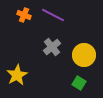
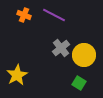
purple line: moved 1 px right
gray cross: moved 9 px right, 1 px down
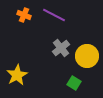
yellow circle: moved 3 px right, 1 px down
green square: moved 5 px left
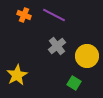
gray cross: moved 4 px left, 2 px up
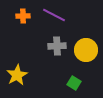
orange cross: moved 1 px left, 1 px down; rotated 24 degrees counterclockwise
gray cross: rotated 36 degrees clockwise
yellow circle: moved 1 px left, 6 px up
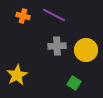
orange cross: rotated 16 degrees clockwise
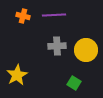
purple line: rotated 30 degrees counterclockwise
